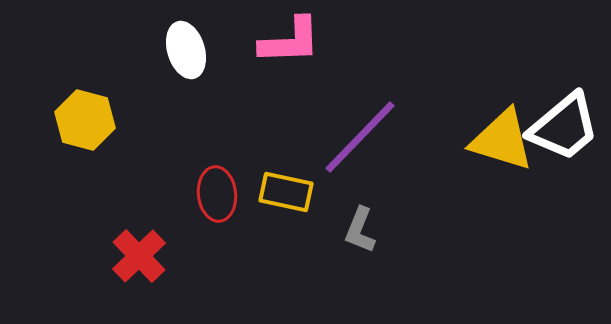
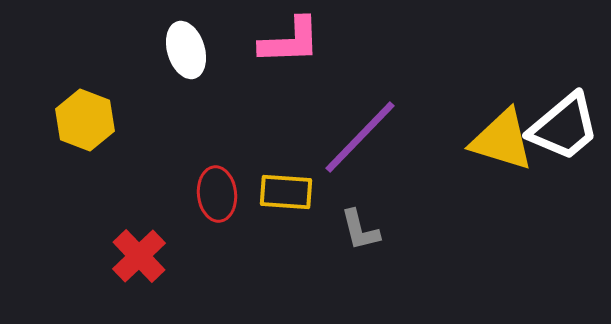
yellow hexagon: rotated 6 degrees clockwise
yellow rectangle: rotated 8 degrees counterclockwise
gray L-shape: rotated 36 degrees counterclockwise
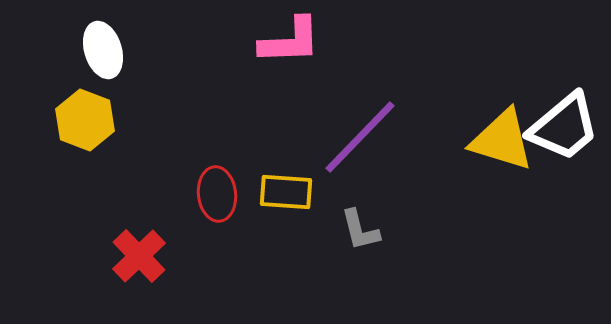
white ellipse: moved 83 px left
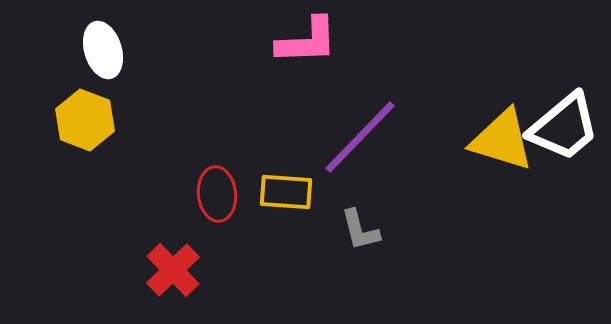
pink L-shape: moved 17 px right
red cross: moved 34 px right, 14 px down
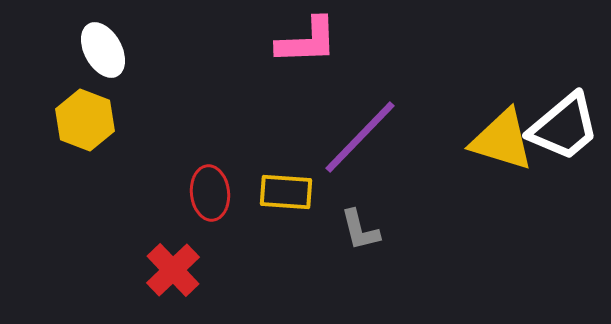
white ellipse: rotated 12 degrees counterclockwise
red ellipse: moved 7 px left, 1 px up
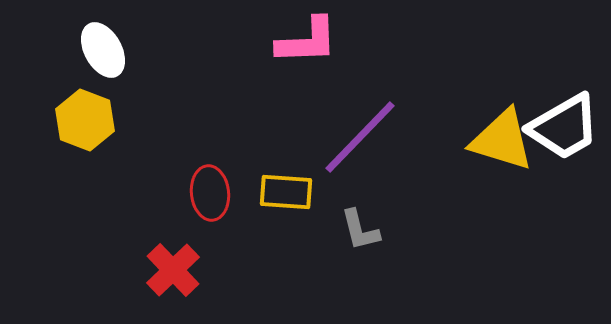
white trapezoid: rotated 10 degrees clockwise
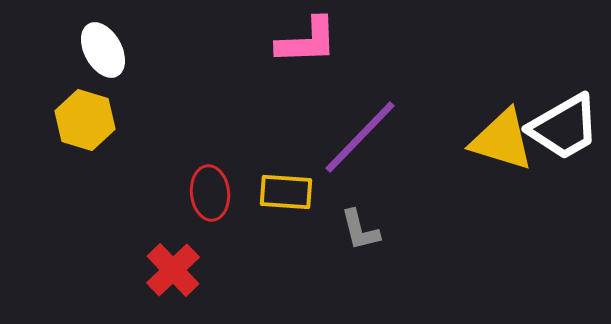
yellow hexagon: rotated 4 degrees counterclockwise
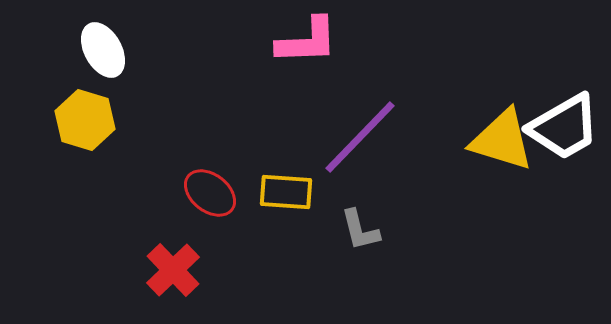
red ellipse: rotated 46 degrees counterclockwise
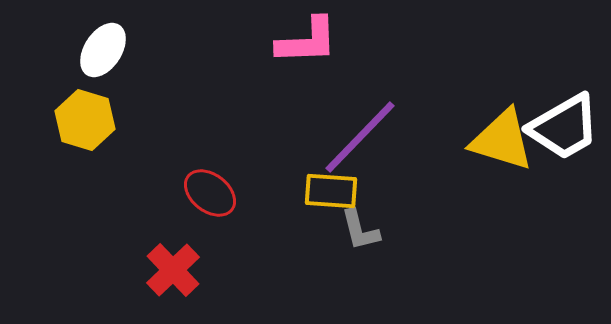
white ellipse: rotated 62 degrees clockwise
yellow rectangle: moved 45 px right, 1 px up
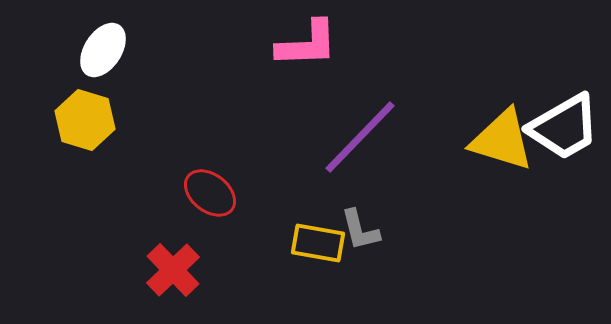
pink L-shape: moved 3 px down
yellow rectangle: moved 13 px left, 52 px down; rotated 6 degrees clockwise
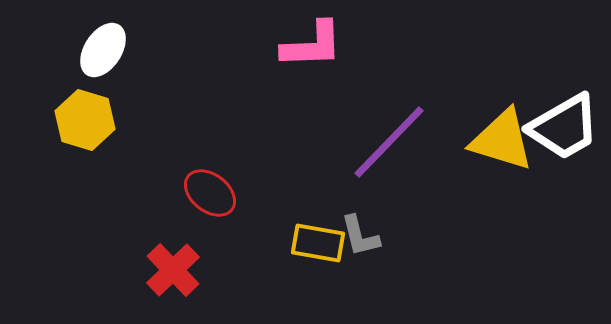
pink L-shape: moved 5 px right, 1 px down
purple line: moved 29 px right, 5 px down
gray L-shape: moved 6 px down
